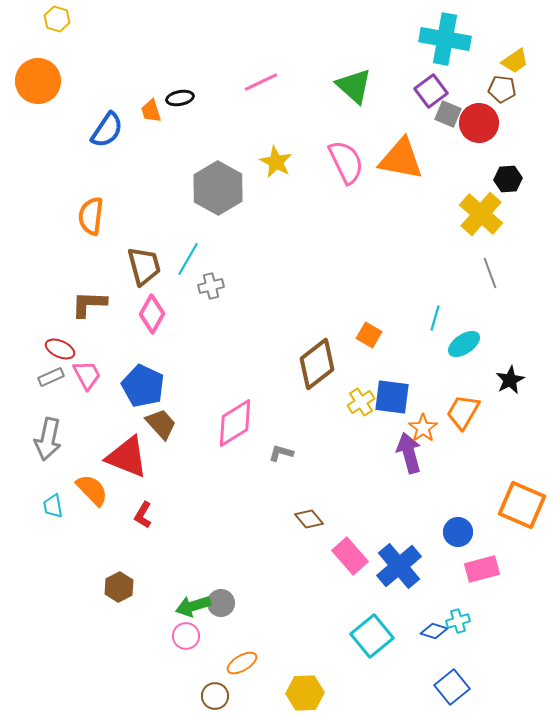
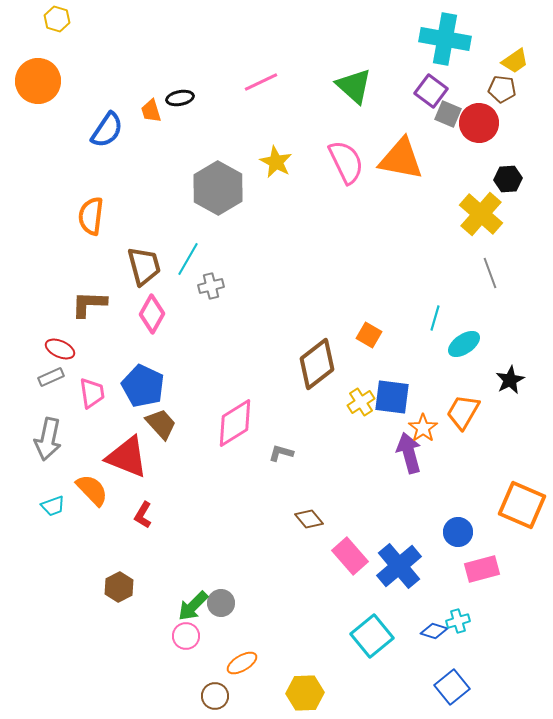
purple square at (431, 91): rotated 16 degrees counterclockwise
pink trapezoid at (87, 375): moved 5 px right, 18 px down; rotated 20 degrees clockwise
cyan trapezoid at (53, 506): rotated 100 degrees counterclockwise
green arrow at (193, 606): rotated 28 degrees counterclockwise
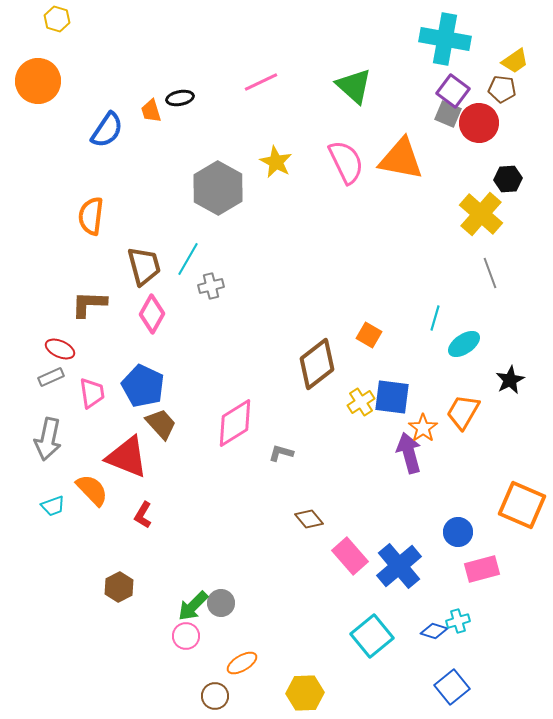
purple square at (431, 91): moved 22 px right
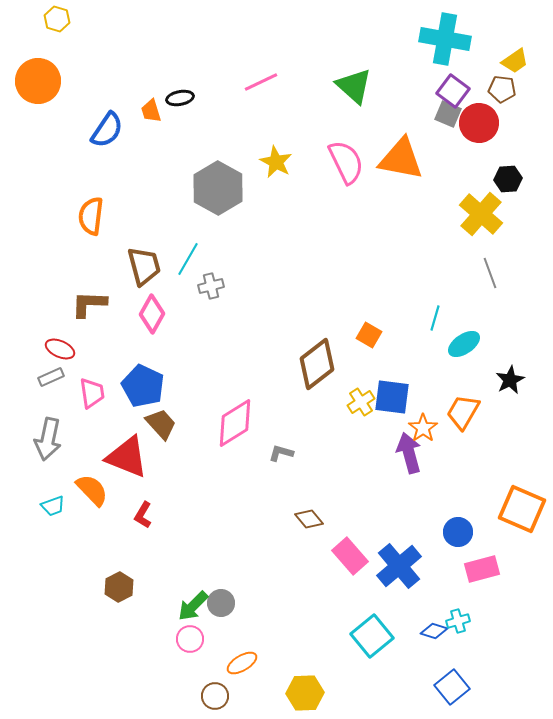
orange square at (522, 505): moved 4 px down
pink circle at (186, 636): moved 4 px right, 3 px down
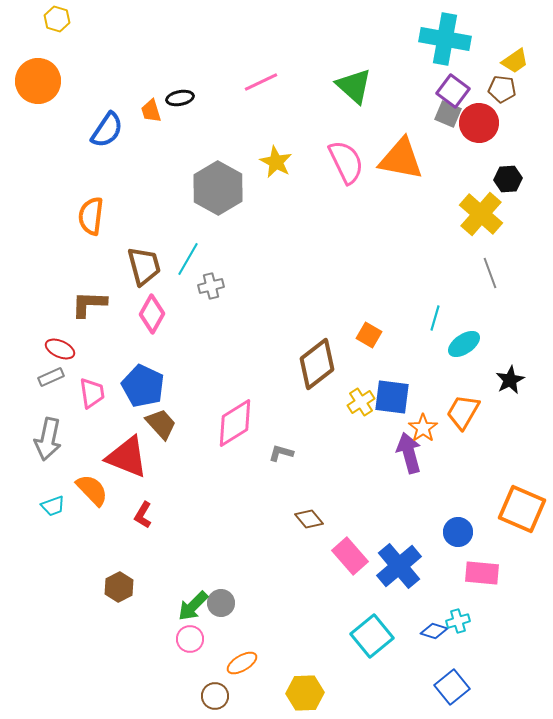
pink rectangle at (482, 569): moved 4 px down; rotated 20 degrees clockwise
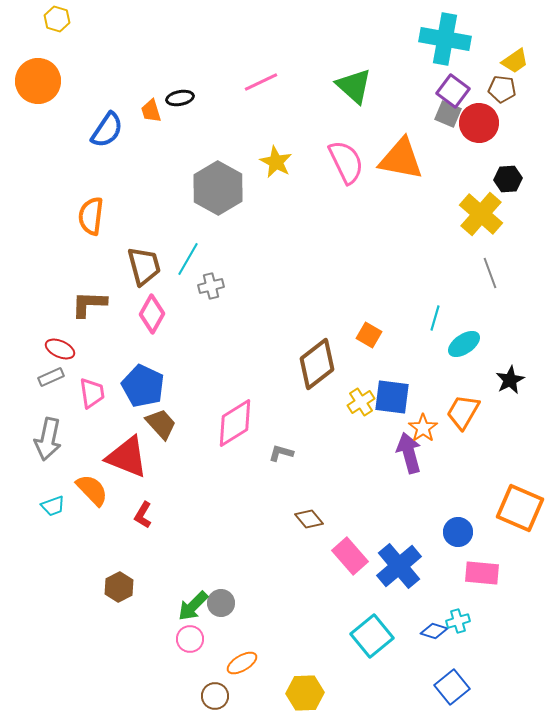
orange square at (522, 509): moved 2 px left, 1 px up
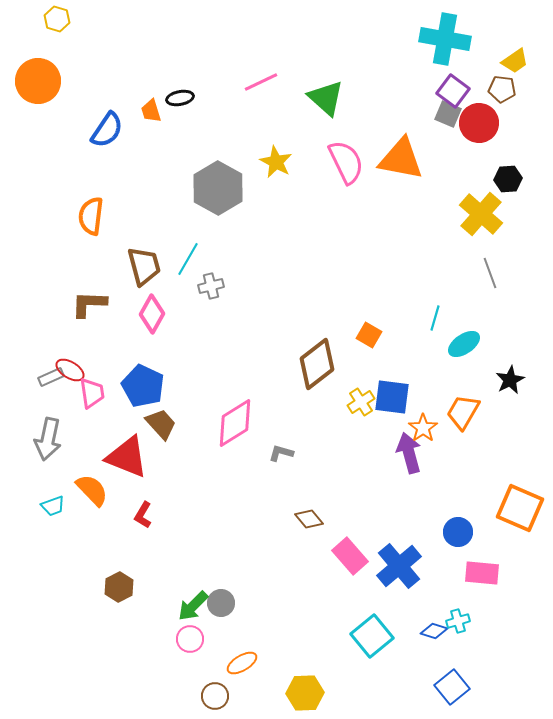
green triangle at (354, 86): moved 28 px left, 12 px down
red ellipse at (60, 349): moved 10 px right, 21 px down; rotated 8 degrees clockwise
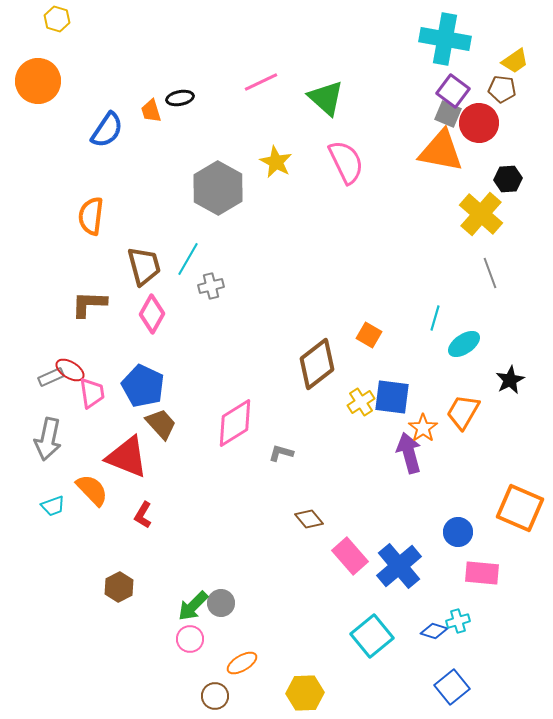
orange triangle at (401, 159): moved 40 px right, 8 px up
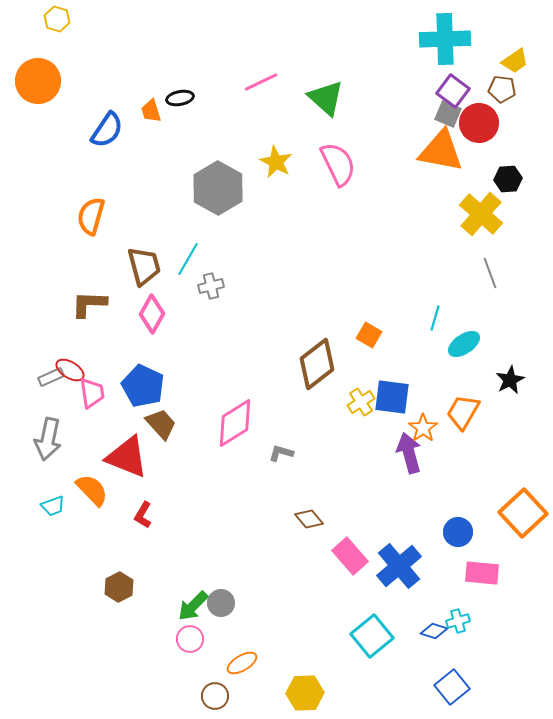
cyan cross at (445, 39): rotated 12 degrees counterclockwise
pink semicircle at (346, 162): moved 8 px left, 2 px down
orange semicircle at (91, 216): rotated 9 degrees clockwise
orange square at (520, 508): moved 3 px right, 5 px down; rotated 24 degrees clockwise
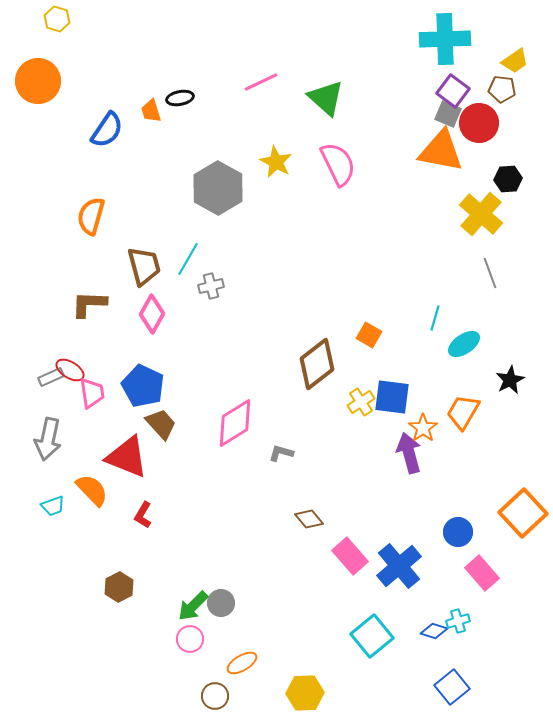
pink rectangle at (482, 573): rotated 44 degrees clockwise
